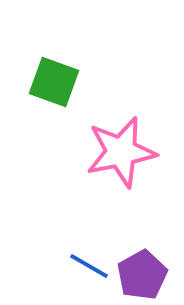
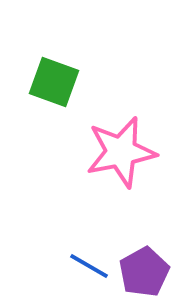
purple pentagon: moved 2 px right, 3 px up
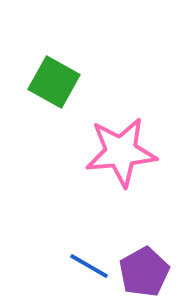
green square: rotated 9 degrees clockwise
pink star: rotated 6 degrees clockwise
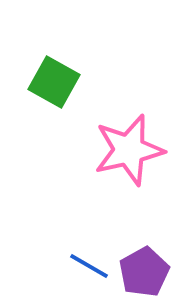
pink star: moved 8 px right, 2 px up; rotated 8 degrees counterclockwise
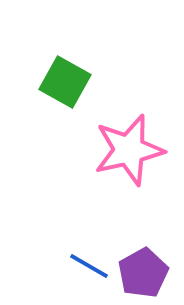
green square: moved 11 px right
purple pentagon: moved 1 px left, 1 px down
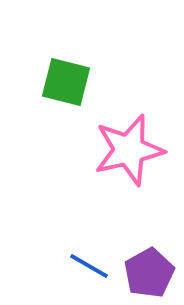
green square: moved 1 px right; rotated 15 degrees counterclockwise
purple pentagon: moved 6 px right
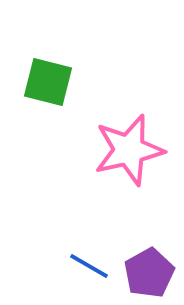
green square: moved 18 px left
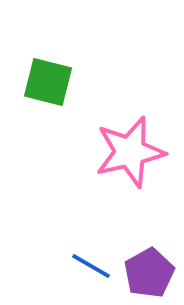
pink star: moved 1 px right, 2 px down
blue line: moved 2 px right
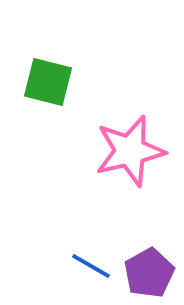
pink star: moved 1 px up
